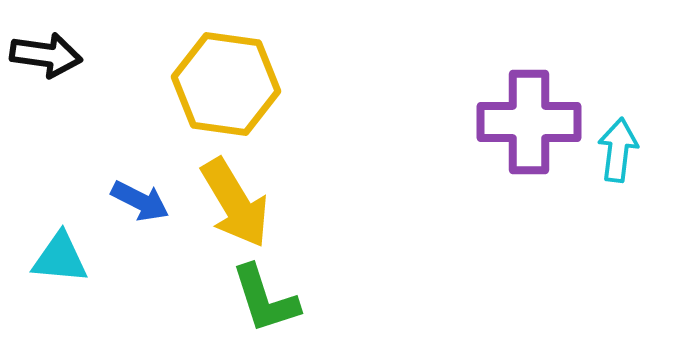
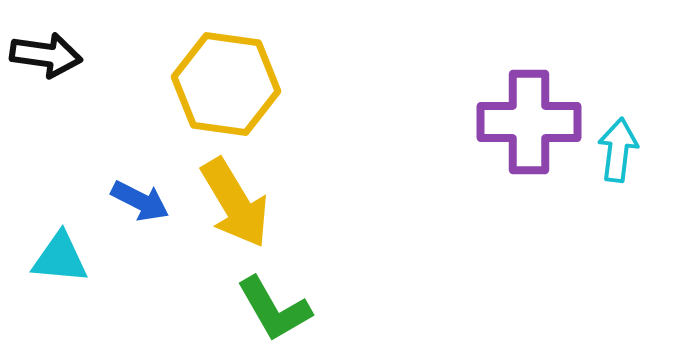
green L-shape: moved 9 px right, 10 px down; rotated 12 degrees counterclockwise
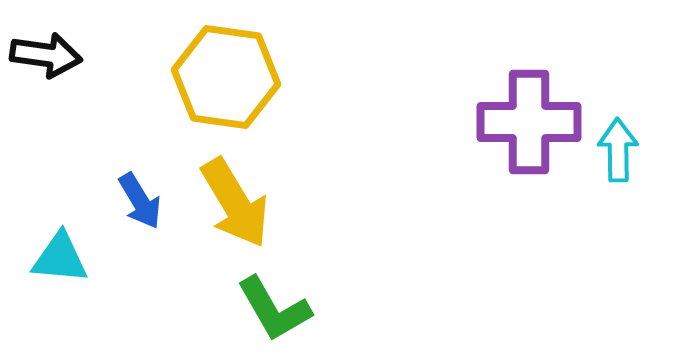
yellow hexagon: moved 7 px up
cyan arrow: rotated 8 degrees counterclockwise
blue arrow: rotated 32 degrees clockwise
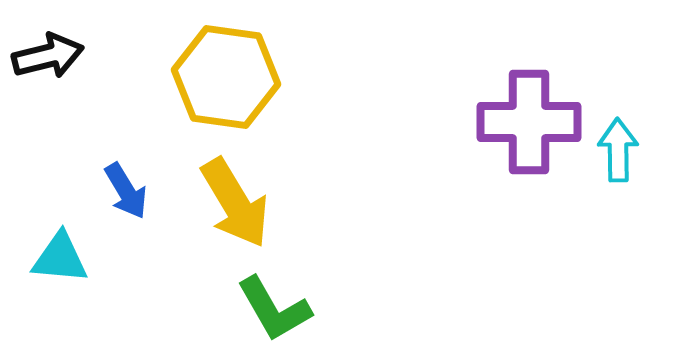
black arrow: moved 2 px right, 1 px down; rotated 22 degrees counterclockwise
blue arrow: moved 14 px left, 10 px up
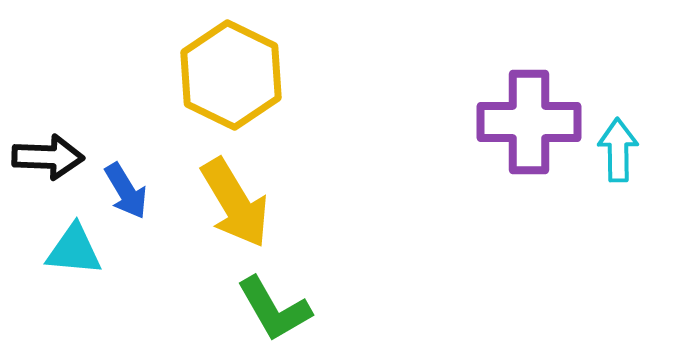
black arrow: moved 101 px down; rotated 16 degrees clockwise
yellow hexagon: moved 5 px right, 2 px up; rotated 18 degrees clockwise
cyan triangle: moved 14 px right, 8 px up
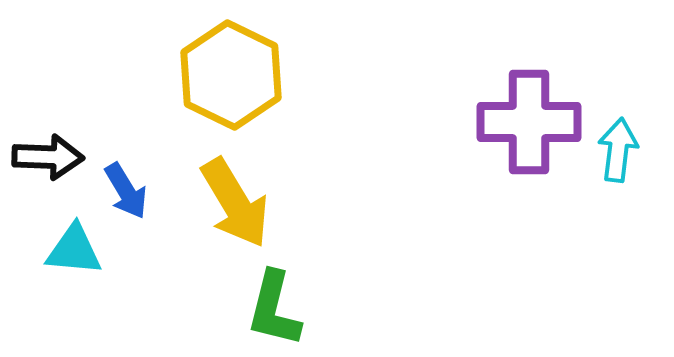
cyan arrow: rotated 8 degrees clockwise
green L-shape: rotated 44 degrees clockwise
